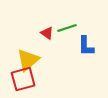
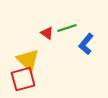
blue L-shape: moved 2 px up; rotated 40 degrees clockwise
yellow triangle: rotated 35 degrees counterclockwise
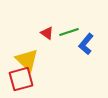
green line: moved 2 px right, 4 px down
yellow triangle: moved 1 px left
red square: moved 2 px left
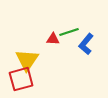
red triangle: moved 6 px right, 6 px down; rotated 32 degrees counterclockwise
yellow triangle: rotated 20 degrees clockwise
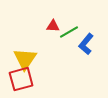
green line: rotated 12 degrees counterclockwise
red triangle: moved 13 px up
yellow triangle: moved 2 px left, 1 px up
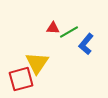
red triangle: moved 2 px down
yellow triangle: moved 12 px right, 4 px down
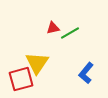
red triangle: rotated 16 degrees counterclockwise
green line: moved 1 px right, 1 px down
blue L-shape: moved 29 px down
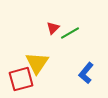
red triangle: rotated 32 degrees counterclockwise
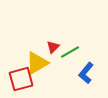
red triangle: moved 19 px down
green line: moved 19 px down
yellow triangle: rotated 25 degrees clockwise
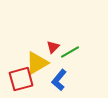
blue L-shape: moved 27 px left, 7 px down
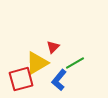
green line: moved 5 px right, 11 px down
